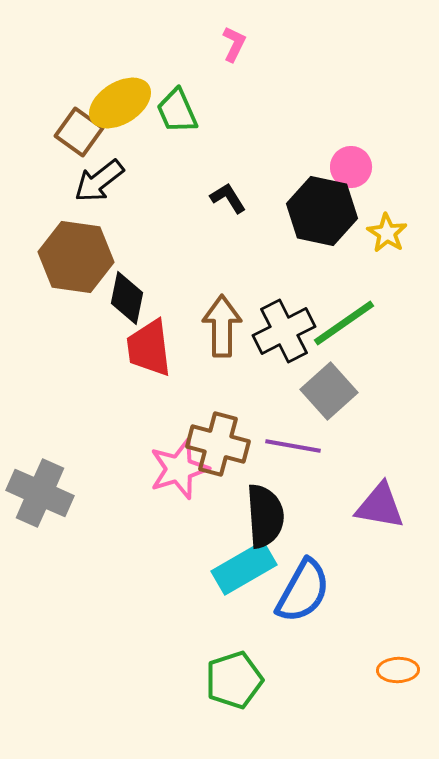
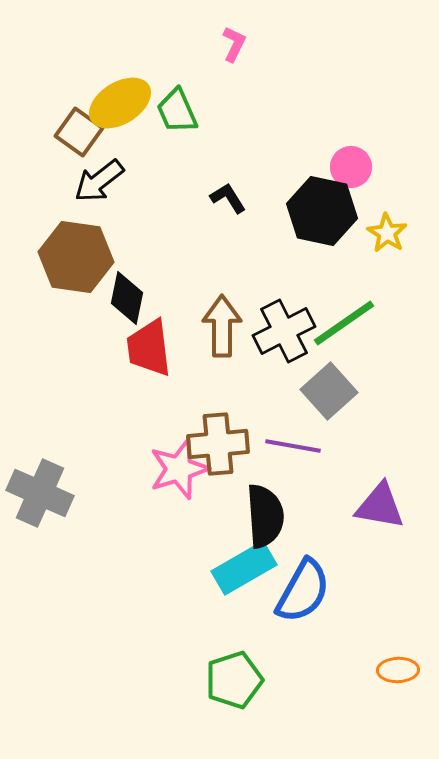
brown cross: rotated 20 degrees counterclockwise
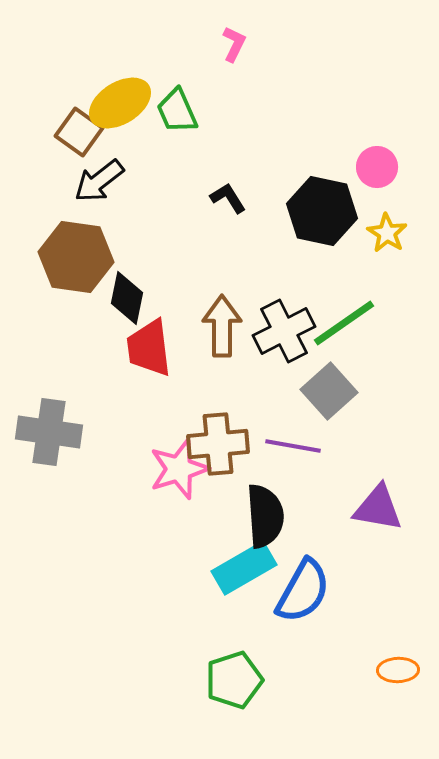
pink circle: moved 26 px right
gray cross: moved 9 px right, 61 px up; rotated 16 degrees counterclockwise
purple triangle: moved 2 px left, 2 px down
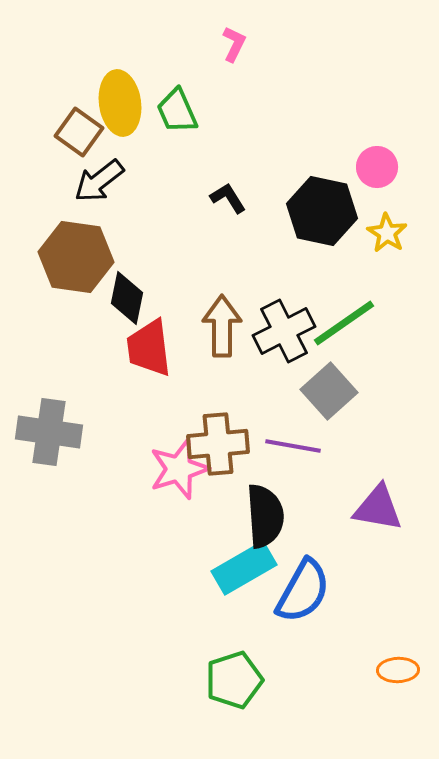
yellow ellipse: rotated 66 degrees counterclockwise
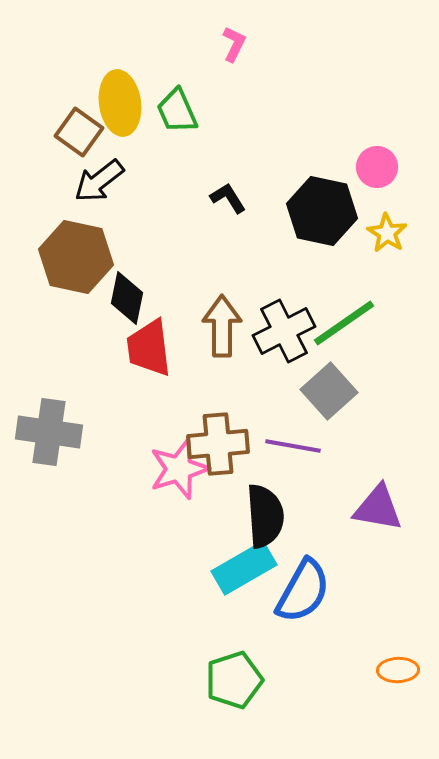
brown hexagon: rotated 4 degrees clockwise
